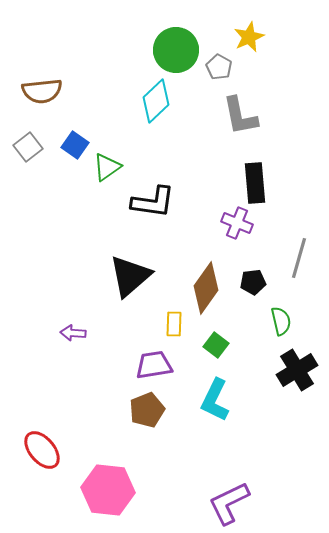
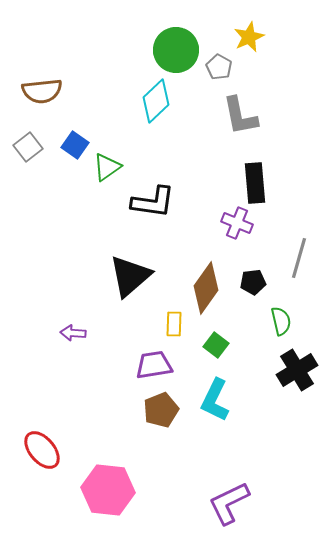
brown pentagon: moved 14 px right
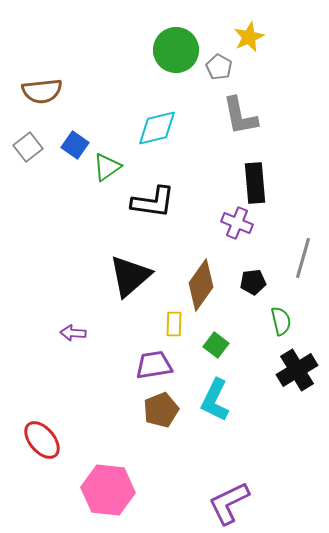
cyan diamond: moved 1 px right, 27 px down; rotated 30 degrees clockwise
gray line: moved 4 px right
brown diamond: moved 5 px left, 3 px up
red ellipse: moved 10 px up
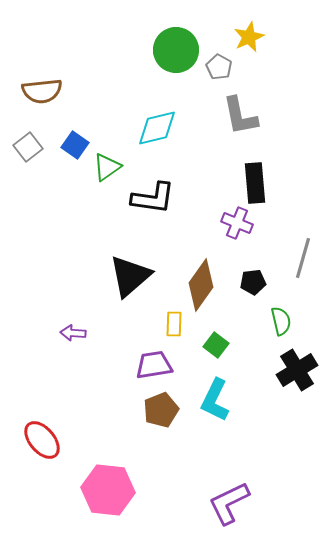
black L-shape: moved 4 px up
